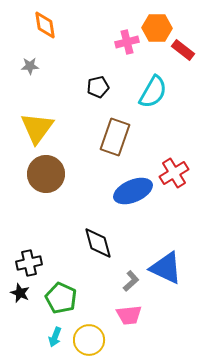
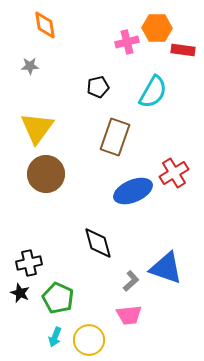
red rectangle: rotated 30 degrees counterclockwise
blue triangle: rotated 6 degrees counterclockwise
green pentagon: moved 3 px left
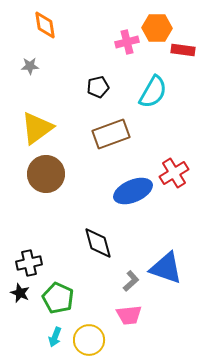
yellow triangle: rotated 18 degrees clockwise
brown rectangle: moved 4 px left, 3 px up; rotated 51 degrees clockwise
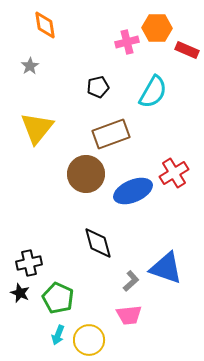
red rectangle: moved 4 px right; rotated 15 degrees clockwise
gray star: rotated 30 degrees counterclockwise
yellow triangle: rotated 15 degrees counterclockwise
brown circle: moved 40 px right
cyan arrow: moved 3 px right, 2 px up
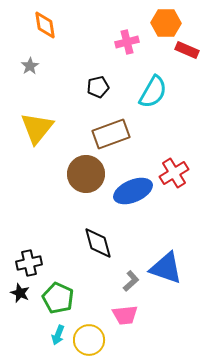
orange hexagon: moved 9 px right, 5 px up
pink trapezoid: moved 4 px left
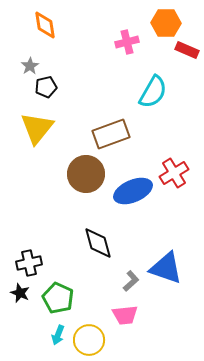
black pentagon: moved 52 px left
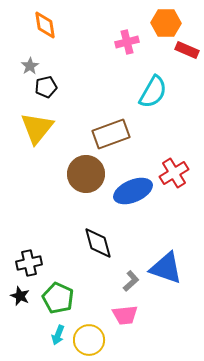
black star: moved 3 px down
